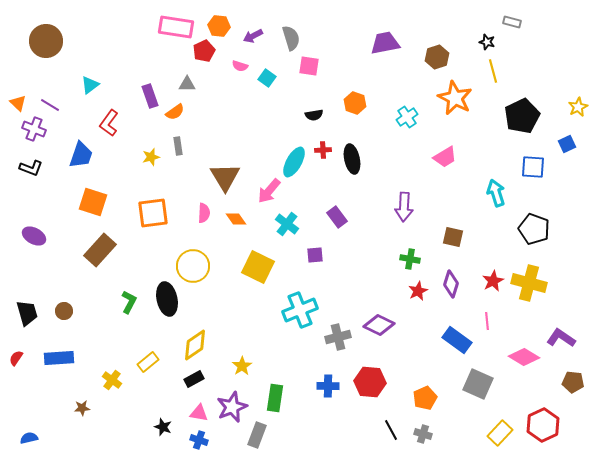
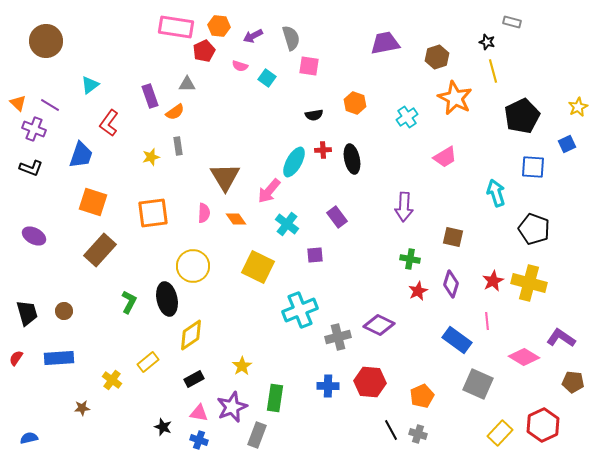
yellow diamond at (195, 345): moved 4 px left, 10 px up
orange pentagon at (425, 398): moved 3 px left, 2 px up
gray cross at (423, 434): moved 5 px left
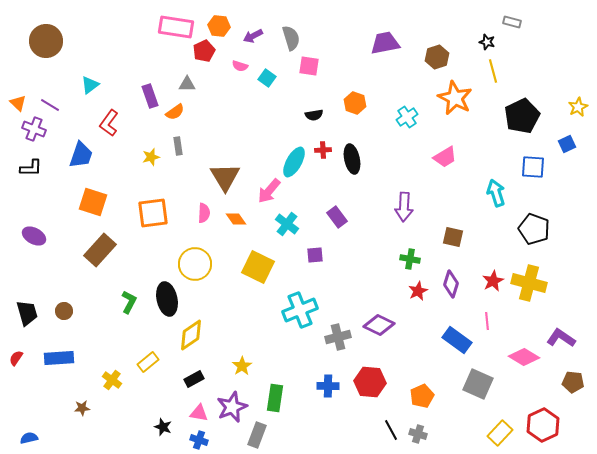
black L-shape at (31, 168): rotated 20 degrees counterclockwise
yellow circle at (193, 266): moved 2 px right, 2 px up
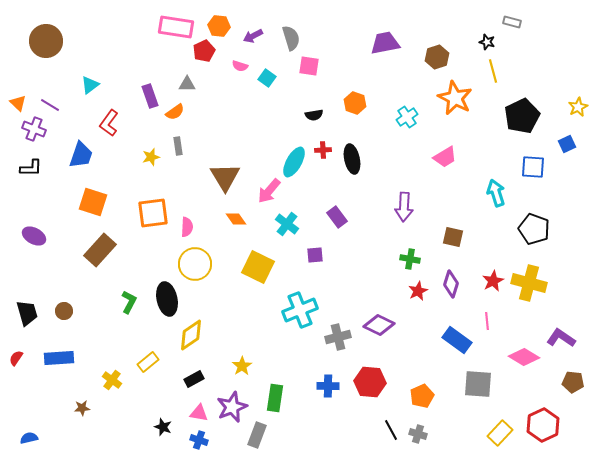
pink semicircle at (204, 213): moved 17 px left, 14 px down
gray square at (478, 384): rotated 20 degrees counterclockwise
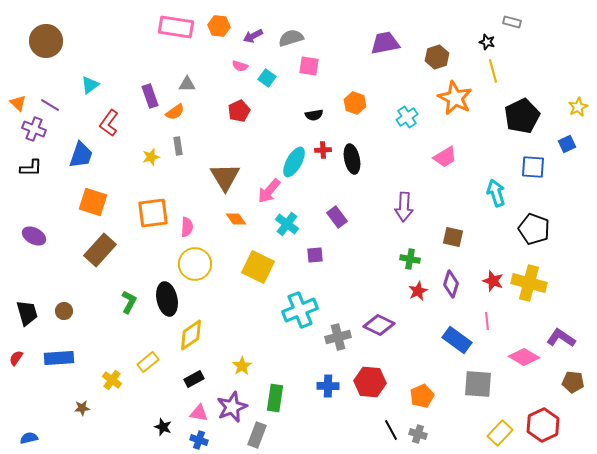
gray semicircle at (291, 38): rotated 90 degrees counterclockwise
red pentagon at (204, 51): moved 35 px right, 60 px down
red star at (493, 281): rotated 25 degrees counterclockwise
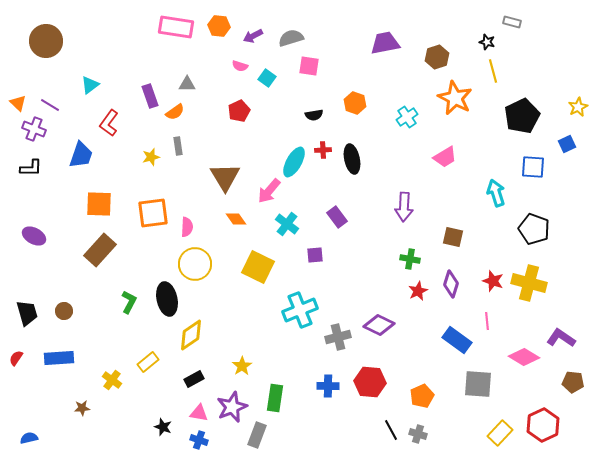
orange square at (93, 202): moved 6 px right, 2 px down; rotated 16 degrees counterclockwise
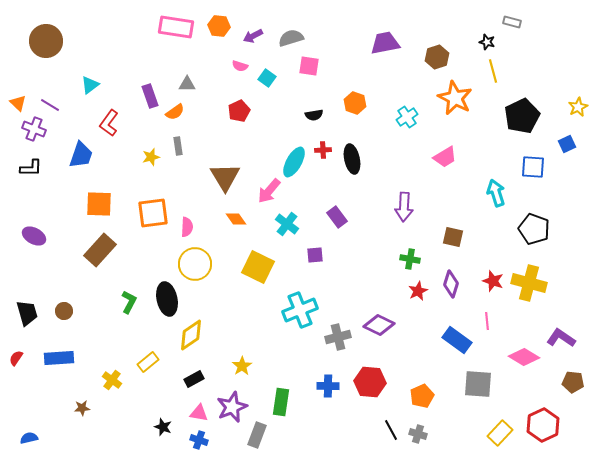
green rectangle at (275, 398): moved 6 px right, 4 px down
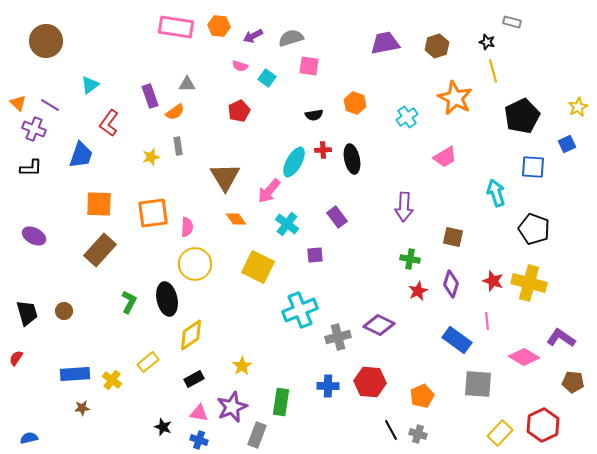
brown hexagon at (437, 57): moved 11 px up
blue rectangle at (59, 358): moved 16 px right, 16 px down
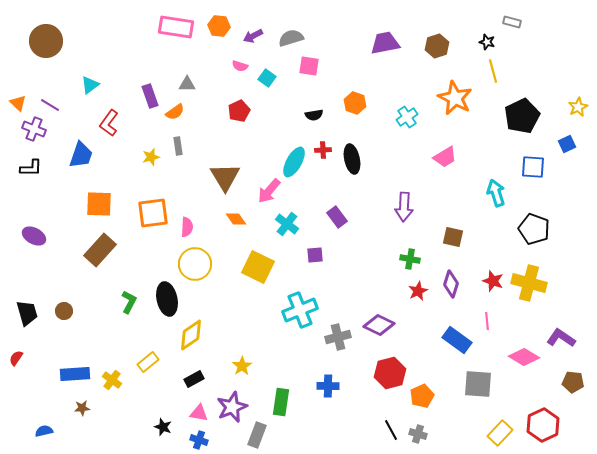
red hexagon at (370, 382): moved 20 px right, 9 px up; rotated 20 degrees counterclockwise
blue semicircle at (29, 438): moved 15 px right, 7 px up
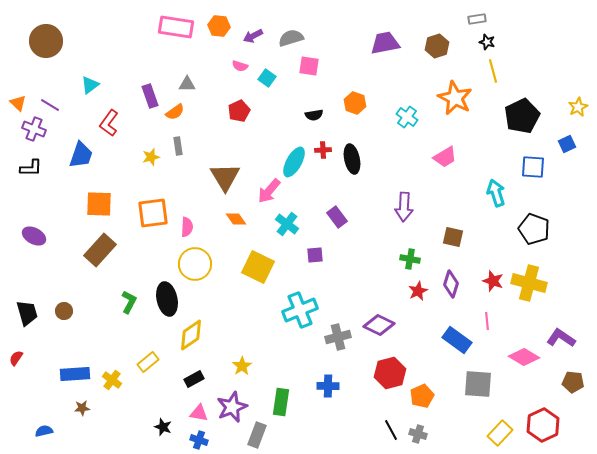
gray rectangle at (512, 22): moved 35 px left, 3 px up; rotated 24 degrees counterclockwise
cyan cross at (407, 117): rotated 20 degrees counterclockwise
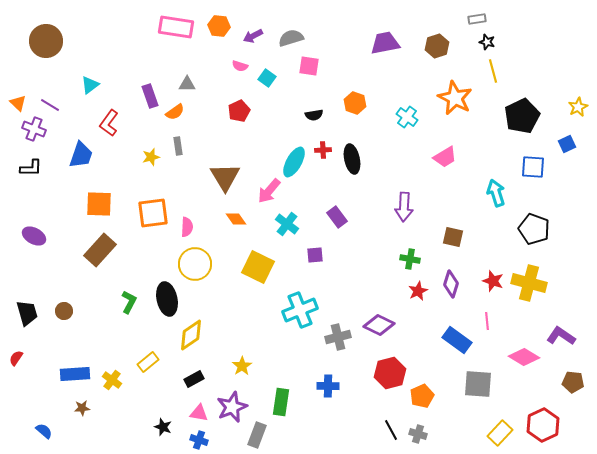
purple L-shape at (561, 338): moved 2 px up
blue semicircle at (44, 431): rotated 54 degrees clockwise
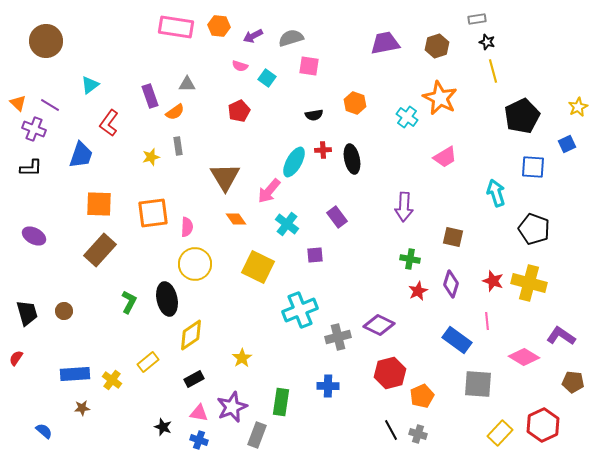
orange star at (455, 98): moved 15 px left
yellow star at (242, 366): moved 8 px up
